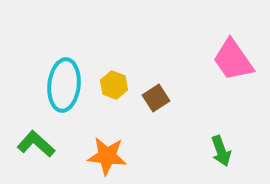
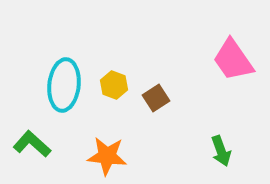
green L-shape: moved 4 px left
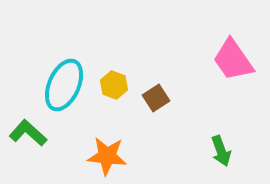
cyan ellipse: rotated 18 degrees clockwise
green L-shape: moved 4 px left, 11 px up
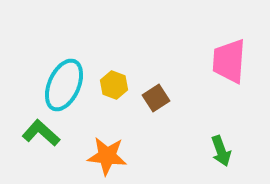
pink trapezoid: moved 4 px left, 1 px down; rotated 39 degrees clockwise
green L-shape: moved 13 px right
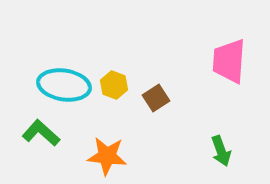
cyan ellipse: rotated 75 degrees clockwise
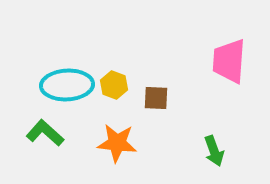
cyan ellipse: moved 3 px right; rotated 12 degrees counterclockwise
brown square: rotated 36 degrees clockwise
green L-shape: moved 4 px right
green arrow: moved 7 px left
orange star: moved 10 px right, 13 px up
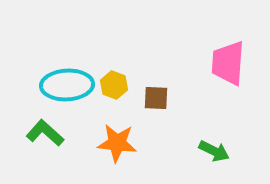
pink trapezoid: moved 1 px left, 2 px down
green arrow: rotated 44 degrees counterclockwise
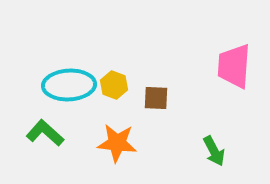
pink trapezoid: moved 6 px right, 3 px down
cyan ellipse: moved 2 px right
green arrow: rotated 36 degrees clockwise
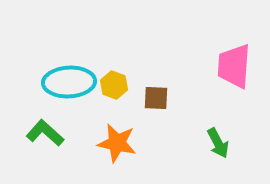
cyan ellipse: moved 3 px up
orange star: rotated 6 degrees clockwise
green arrow: moved 4 px right, 8 px up
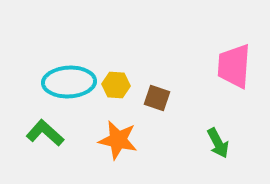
yellow hexagon: moved 2 px right; rotated 16 degrees counterclockwise
brown square: moved 1 px right; rotated 16 degrees clockwise
orange star: moved 1 px right, 3 px up
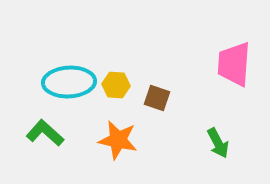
pink trapezoid: moved 2 px up
